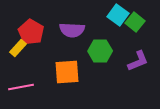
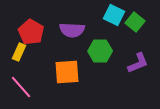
cyan square: moved 4 px left; rotated 10 degrees counterclockwise
yellow rectangle: moved 1 px right, 4 px down; rotated 18 degrees counterclockwise
purple L-shape: moved 2 px down
pink line: rotated 60 degrees clockwise
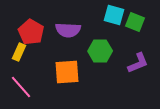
cyan square: rotated 10 degrees counterclockwise
green square: rotated 18 degrees counterclockwise
purple semicircle: moved 4 px left
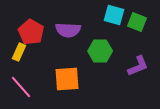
green square: moved 2 px right
purple L-shape: moved 3 px down
orange square: moved 7 px down
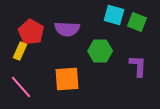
purple semicircle: moved 1 px left, 1 px up
yellow rectangle: moved 1 px right, 1 px up
purple L-shape: rotated 65 degrees counterclockwise
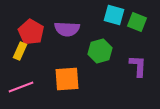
green hexagon: rotated 15 degrees counterclockwise
pink line: rotated 70 degrees counterclockwise
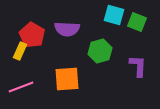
red pentagon: moved 1 px right, 3 px down
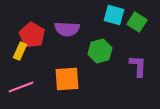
green square: rotated 12 degrees clockwise
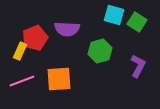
red pentagon: moved 3 px right, 3 px down; rotated 20 degrees clockwise
purple L-shape: rotated 25 degrees clockwise
orange square: moved 8 px left
pink line: moved 1 px right, 6 px up
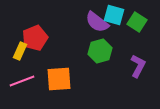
purple semicircle: moved 30 px right, 7 px up; rotated 35 degrees clockwise
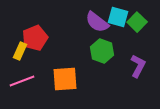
cyan square: moved 4 px right, 2 px down
green square: rotated 12 degrees clockwise
green hexagon: moved 2 px right; rotated 25 degrees counterclockwise
orange square: moved 6 px right
